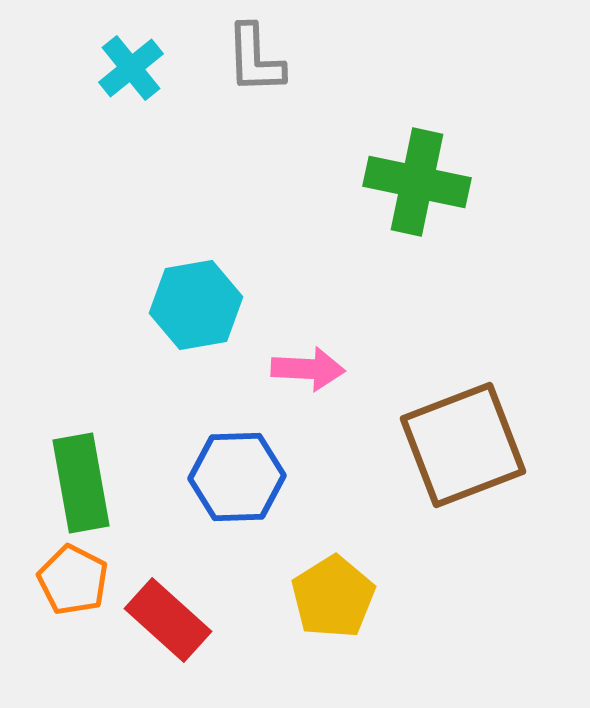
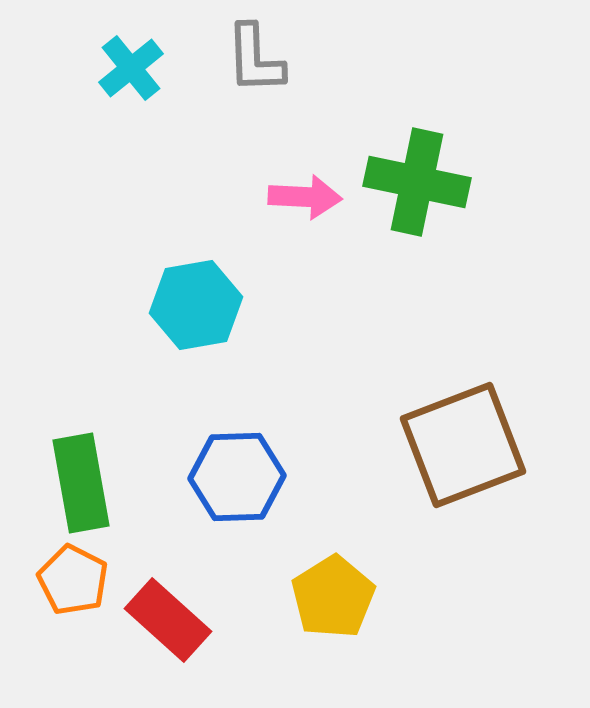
pink arrow: moved 3 px left, 172 px up
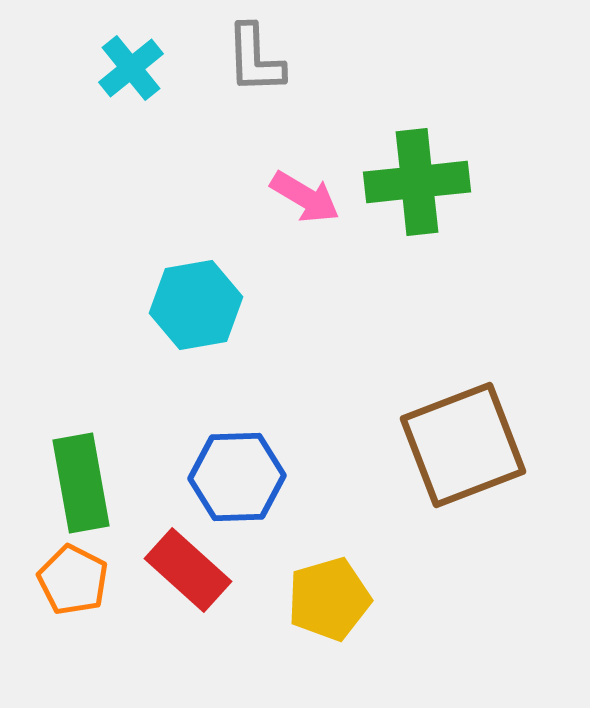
green cross: rotated 18 degrees counterclockwise
pink arrow: rotated 28 degrees clockwise
yellow pentagon: moved 4 px left, 2 px down; rotated 16 degrees clockwise
red rectangle: moved 20 px right, 50 px up
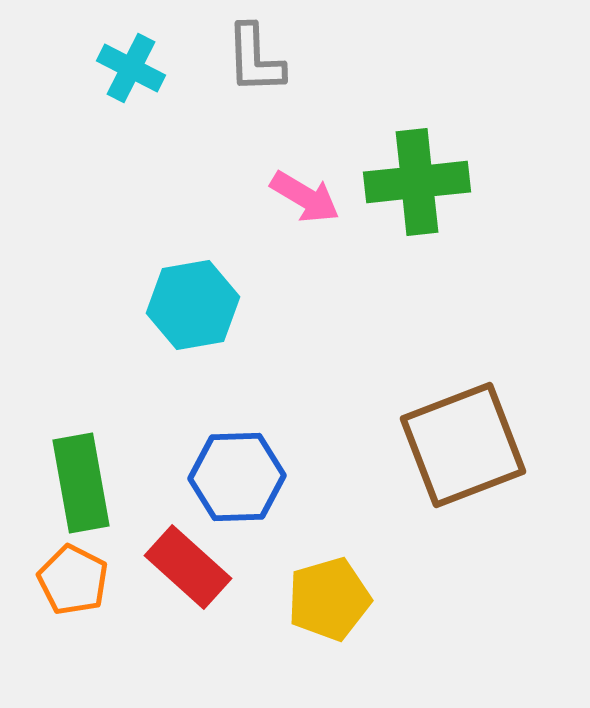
cyan cross: rotated 24 degrees counterclockwise
cyan hexagon: moved 3 px left
red rectangle: moved 3 px up
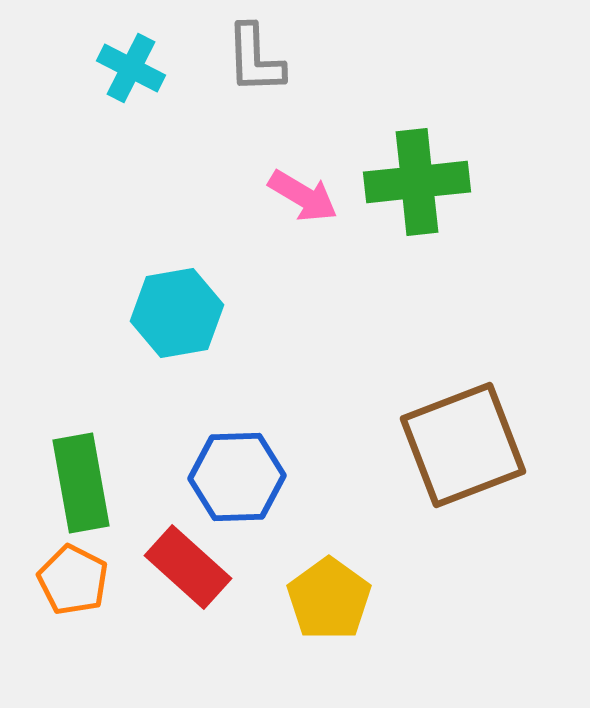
pink arrow: moved 2 px left, 1 px up
cyan hexagon: moved 16 px left, 8 px down
yellow pentagon: rotated 20 degrees counterclockwise
